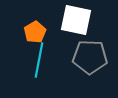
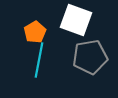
white square: rotated 8 degrees clockwise
gray pentagon: rotated 12 degrees counterclockwise
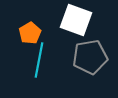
orange pentagon: moved 5 px left, 1 px down
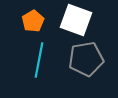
orange pentagon: moved 3 px right, 12 px up
gray pentagon: moved 4 px left, 2 px down
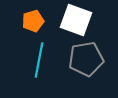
orange pentagon: rotated 15 degrees clockwise
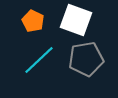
orange pentagon: rotated 30 degrees counterclockwise
cyan line: rotated 36 degrees clockwise
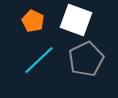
gray pentagon: rotated 16 degrees counterclockwise
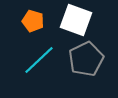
orange pentagon: rotated 10 degrees counterclockwise
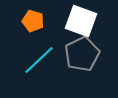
white square: moved 5 px right, 1 px down
gray pentagon: moved 4 px left, 5 px up
